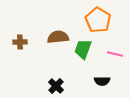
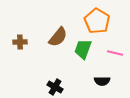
orange pentagon: moved 1 px left, 1 px down
brown semicircle: rotated 135 degrees clockwise
pink line: moved 1 px up
black cross: moved 1 px left, 1 px down; rotated 14 degrees counterclockwise
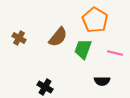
orange pentagon: moved 2 px left, 1 px up
brown cross: moved 1 px left, 4 px up; rotated 32 degrees clockwise
black cross: moved 10 px left
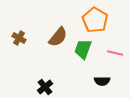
black cross: rotated 21 degrees clockwise
